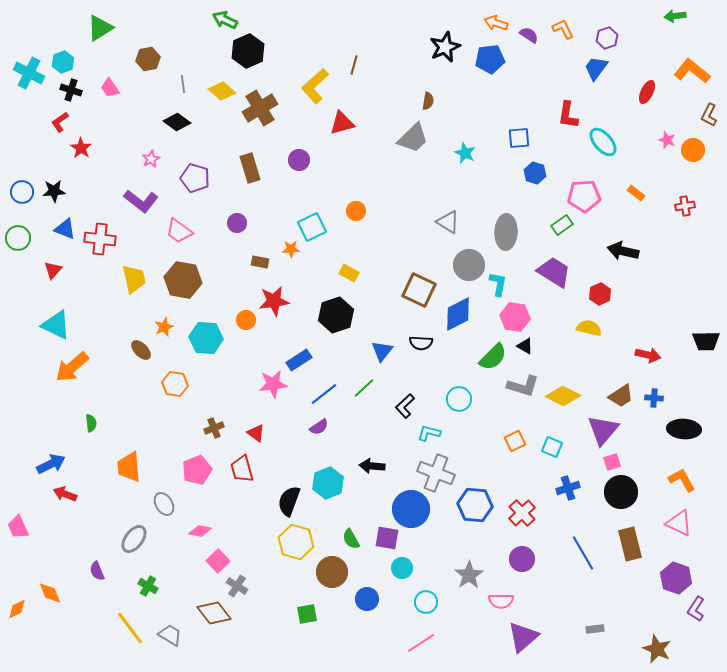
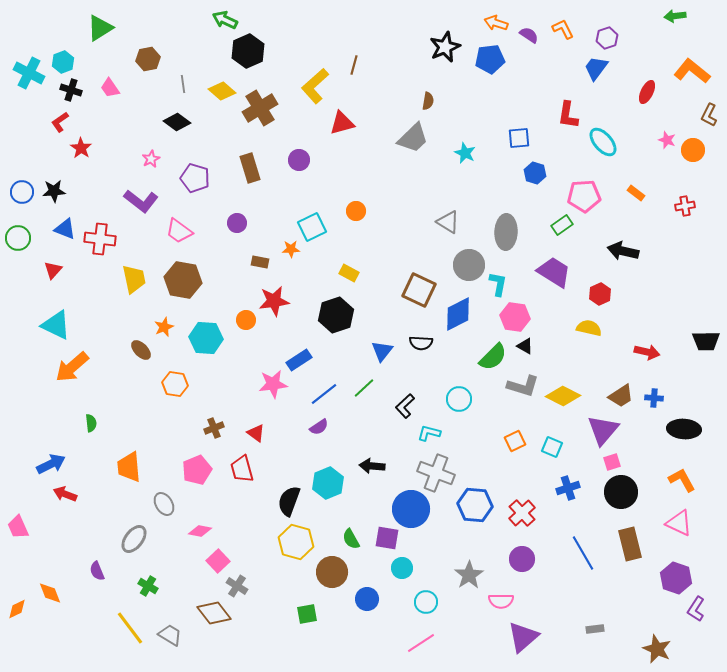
red arrow at (648, 355): moved 1 px left, 3 px up
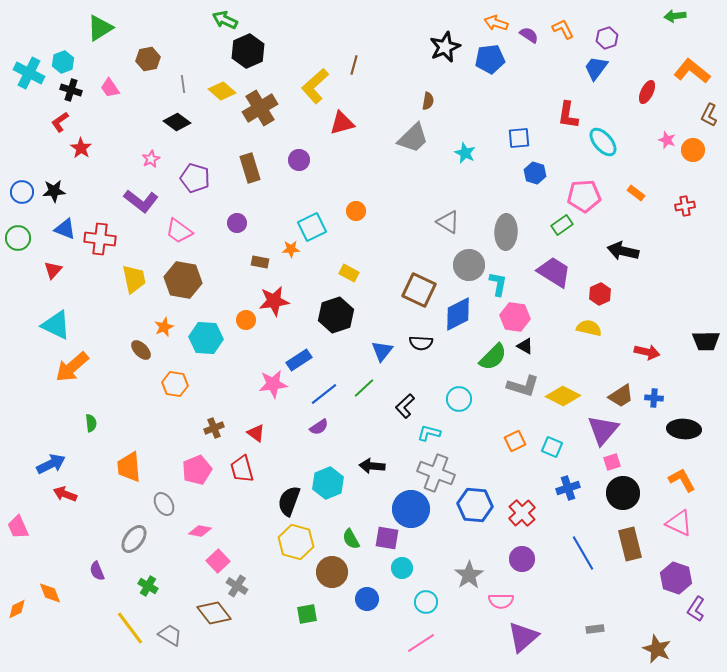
black circle at (621, 492): moved 2 px right, 1 px down
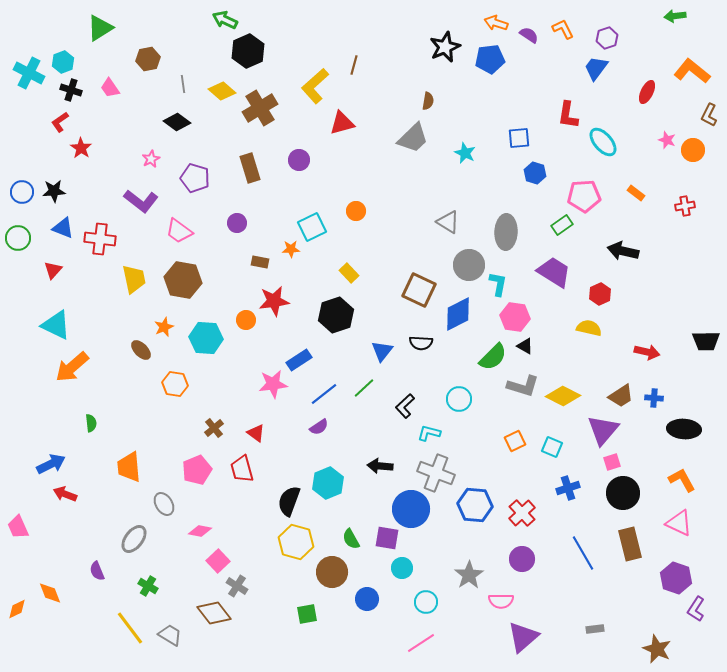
blue triangle at (65, 229): moved 2 px left, 1 px up
yellow rectangle at (349, 273): rotated 18 degrees clockwise
brown cross at (214, 428): rotated 18 degrees counterclockwise
black arrow at (372, 466): moved 8 px right
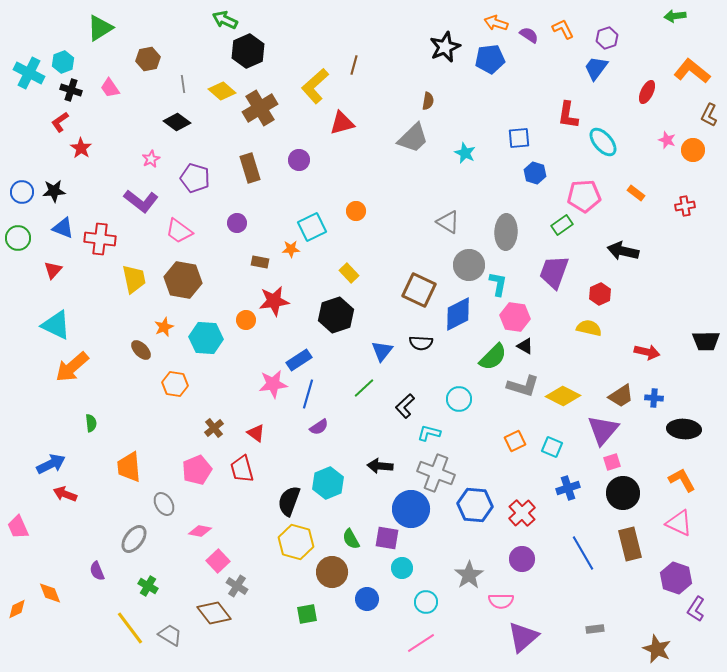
purple trapezoid at (554, 272): rotated 102 degrees counterclockwise
blue line at (324, 394): moved 16 px left; rotated 36 degrees counterclockwise
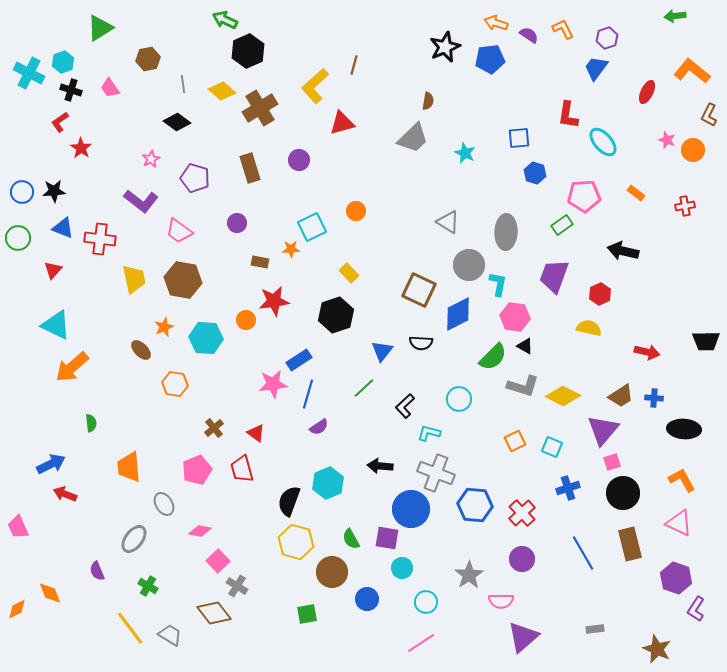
purple trapezoid at (554, 272): moved 4 px down
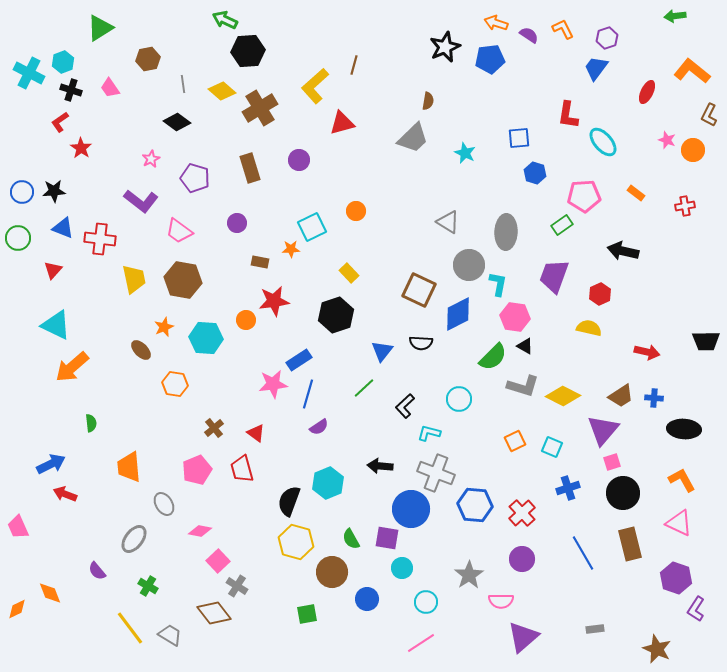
black hexagon at (248, 51): rotated 20 degrees clockwise
purple semicircle at (97, 571): rotated 18 degrees counterclockwise
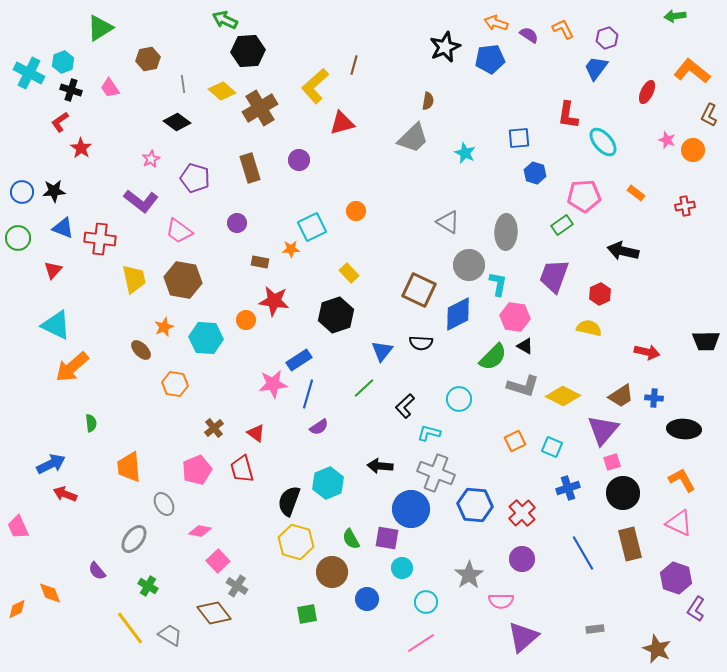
red star at (274, 301): rotated 16 degrees clockwise
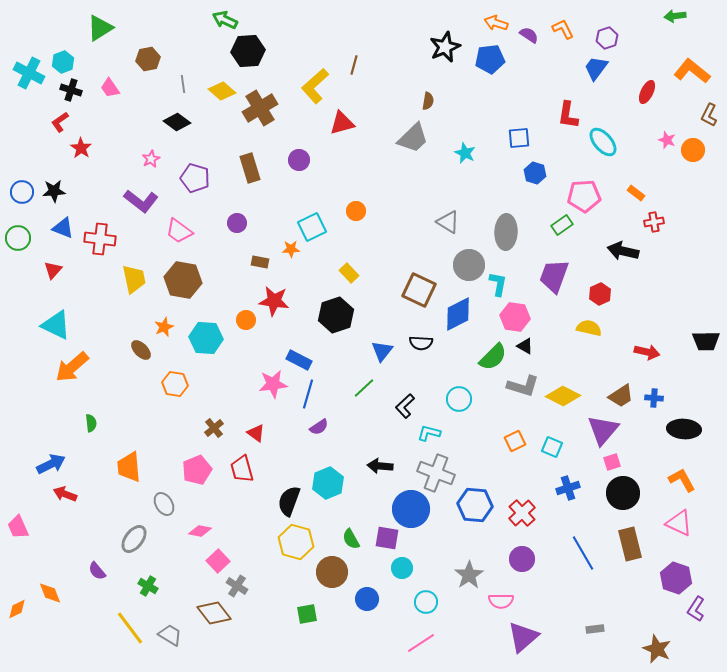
red cross at (685, 206): moved 31 px left, 16 px down
blue rectangle at (299, 360): rotated 60 degrees clockwise
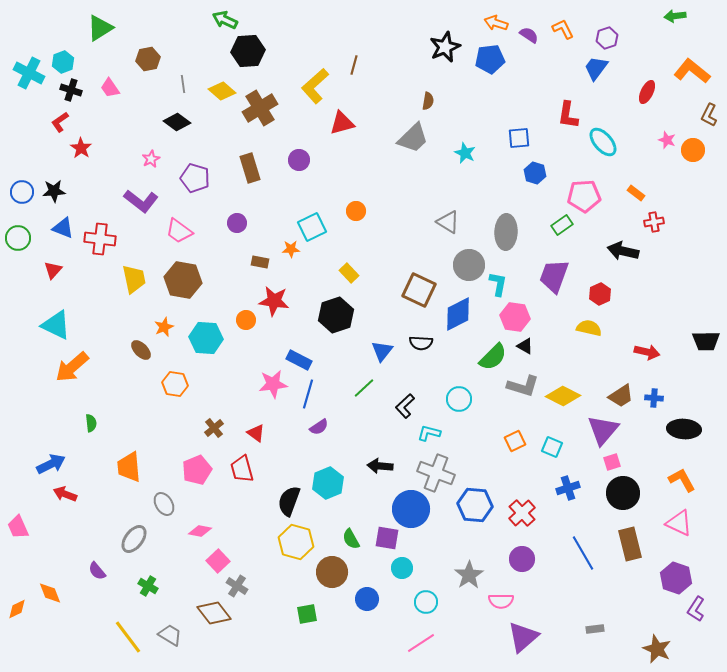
yellow line at (130, 628): moved 2 px left, 9 px down
